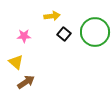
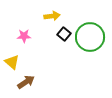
green circle: moved 5 px left, 5 px down
yellow triangle: moved 4 px left
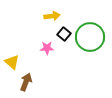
pink star: moved 23 px right, 12 px down
brown arrow: rotated 36 degrees counterclockwise
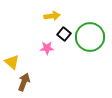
brown arrow: moved 2 px left
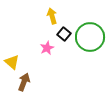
yellow arrow: rotated 98 degrees counterclockwise
pink star: rotated 24 degrees counterclockwise
